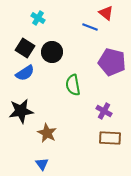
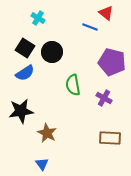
purple cross: moved 13 px up
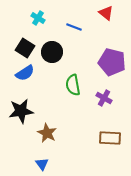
blue line: moved 16 px left
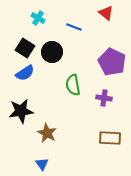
purple pentagon: rotated 12 degrees clockwise
purple cross: rotated 21 degrees counterclockwise
